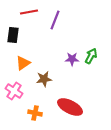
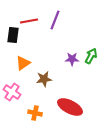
red line: moved 9 px down
pink cross: moved 2 px left, 1 px down
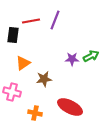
red line: moved 2 px right
green arrow: rotated 35 degrees clockwise
pink cross: rotated 18 degrees counterclockwise
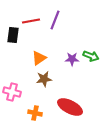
green arrow: rotated 49 degrees clockwise
orange triangle: moved 16 px right, 5 px up
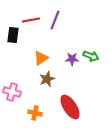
red line: moved 1 px up
orange triangle: moved 2 px right
brown star: moved 3 px right; rotated 14 degrees counterclockwise
red ellipse: rotated 30 degrees clockwise
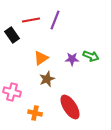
black rectangle: moved 1 px left; rotated 42 degrees counterclockwise
